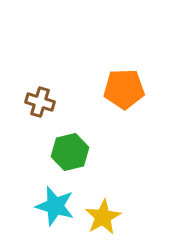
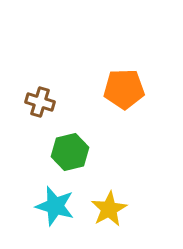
yellow star: moved 6 px right, 8 px up
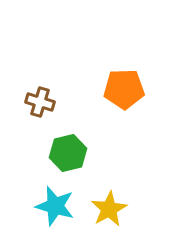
green hexagon: moved 2 px left, 1 px down
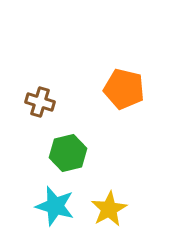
orange pentagon: rotated 15 degrees clockwise
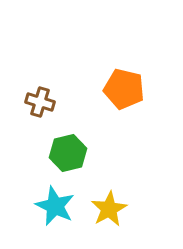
cyan star: rotated 9 degrees clockwise
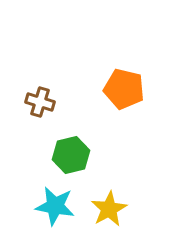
green hexagon: moved 3 px right, 2 px down
cyan star: rotated 15 degrees counterclockwise
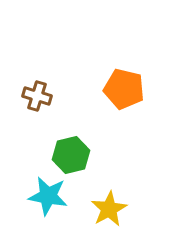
brown cross: moved 3 px left, 6 px up
cyan star: moved 7 px left, 10 px up
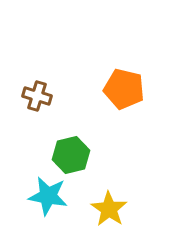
yellow star: rotated 9 degrees counterclockwise
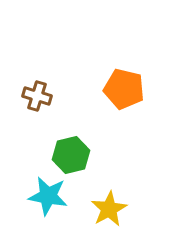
yellow star: rotated 9 degrees clockwise
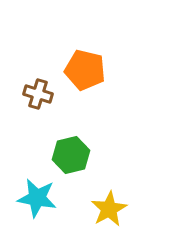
orange pentagon: moved 39 px left, 19 px up
brown cross: moved 1 px right, 2 px up
cyan star: moved 11 px left, 2 px down
